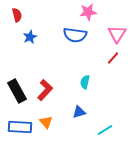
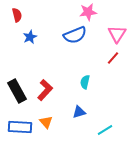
blue semicircle: rotated 30 degrees counterclockwise
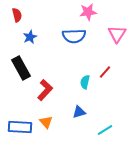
blue semicircle: moved 1 px left, 1 px down; rotated 20 degrees clockwise
red line: moved 8 px left, 14 px down
black rectangle: moved 4 px right, 23 px up
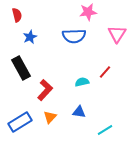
cyan semicircle: moved 3 px left; rotated 64 degrees clockwise
blue triangle: rotated 24 degrees clockwise
orange triangle: moved 4 px right, 5 px up; rotated 24 degrees clockwise
blue rectangle: moved 5 px up; rotated 35 degrees counterclockwise
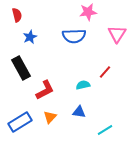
cyan semicircle: moved 1 px right, 3 px down
red L-shape: rotated 20 degrees clockwise
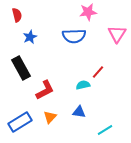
red line: moved 7 px left
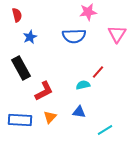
red L-shape: moved 1 px left, 1 px down
blue rectangle: moved 2 px up; rotated 35 degrees clockwise
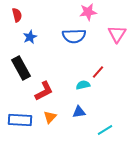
blue triangle: rotated 16 degrees counterclockwise
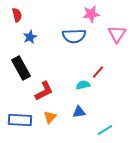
pink star: moved 3 px right, 2 px down
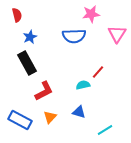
black rectangle: moved 6 px right, 5 px up
blue triangle: rotated 24 degrees clockwise
blue rectangle: rotated 25 degrees clockwise
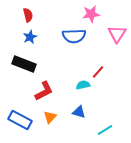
red semicircle: moved 11 px right
black rectangle: moved 3 px left, 1 px down; rotated 40 degrees counterclockwise
